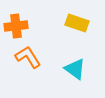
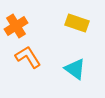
orange cross: rotated 25 degrees counterclockwise
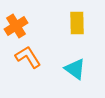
yellow rectangle: rotated 70 degrees clockwise
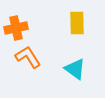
orange cross: moved 2 px down; rotated 20 degrees clockwise
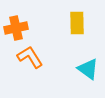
orange L-shape: moved 2 px right
cyan triangle: moved 13 px right
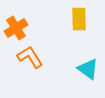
yellow rectangle: moved 2 px right, 4 px up
orange cross: rotated 20 degrees counterclockwise
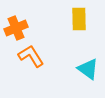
orange cross: rotated 10 degrees clockwise
orange L-shape: moved 1 px right, 1 px up
